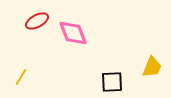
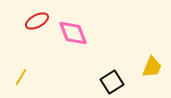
black square: rotated 30 degrees counterclockwise
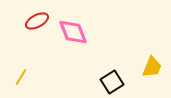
pink diamond: moved 1 px up
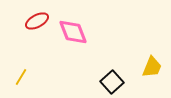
black square: rotated 10 degrees counterclockwise
